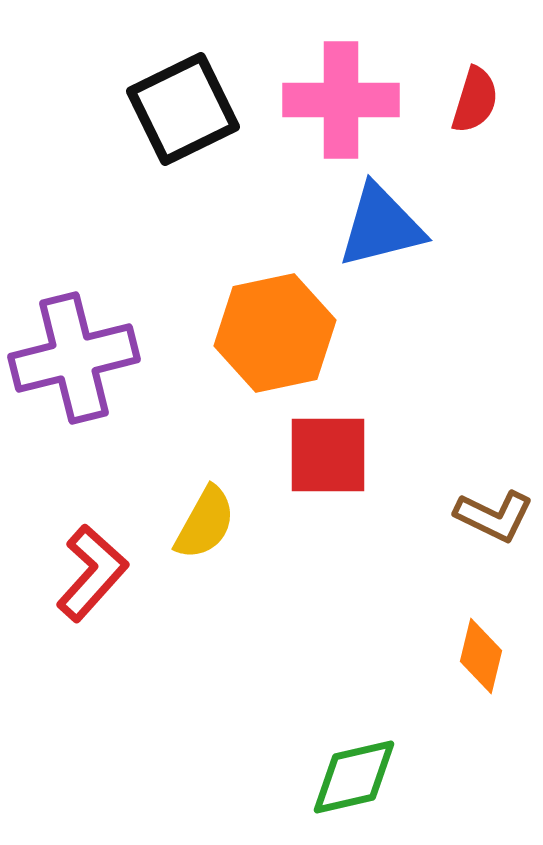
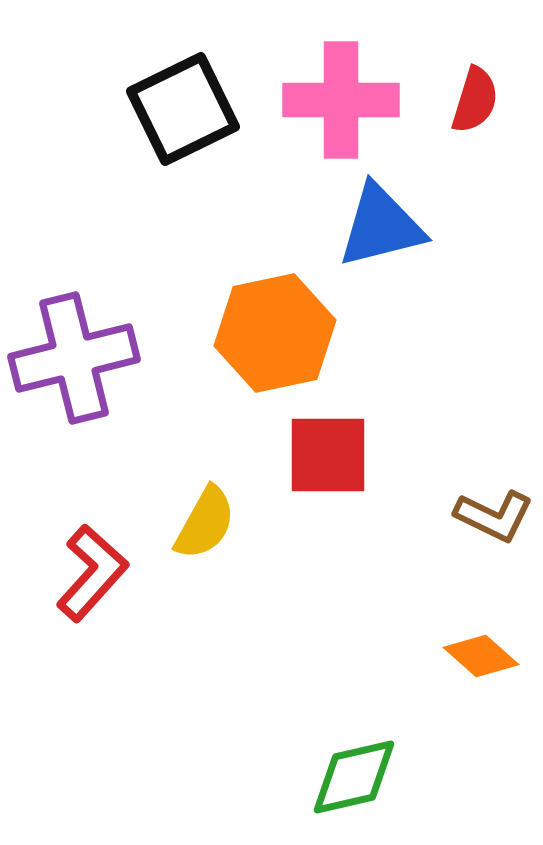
orange diamond: rotated 62 degrees counterclockwise
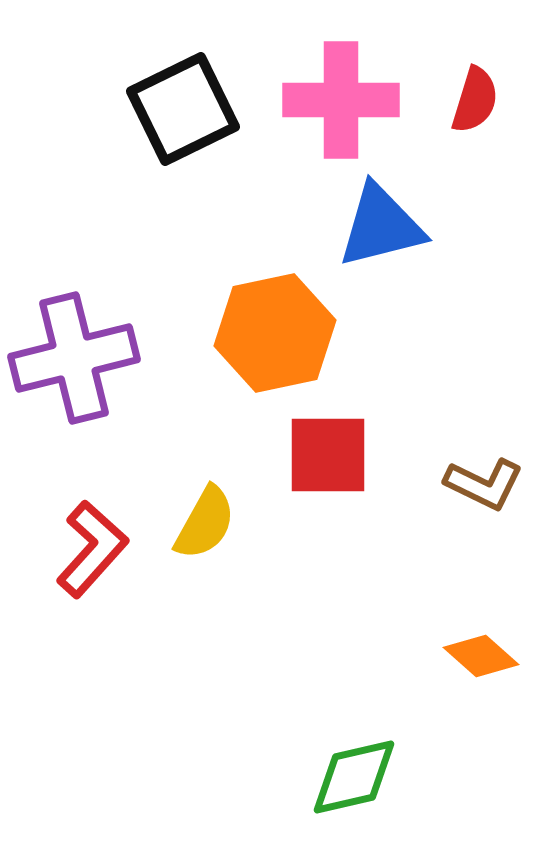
brown L-shape: moved 10 px left, 32 px up
red L-shape: moved 24 px up
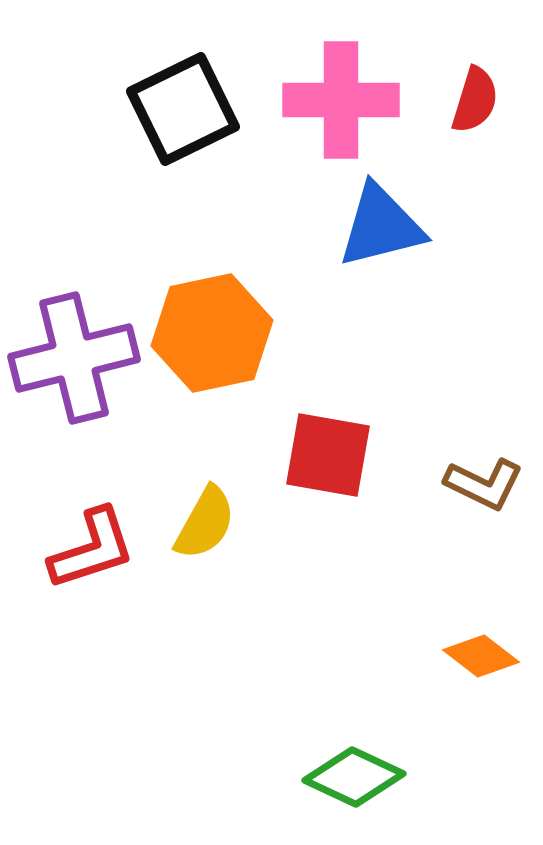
orange hexagon: moved 63 px left
red square: rotated 10 degrees clockwise
red L-shape: rotated 30 degrees clockwise
orange diamond: rotated 4 degrees counterclockwise
green diamond: rotated 38 degrees clockwise
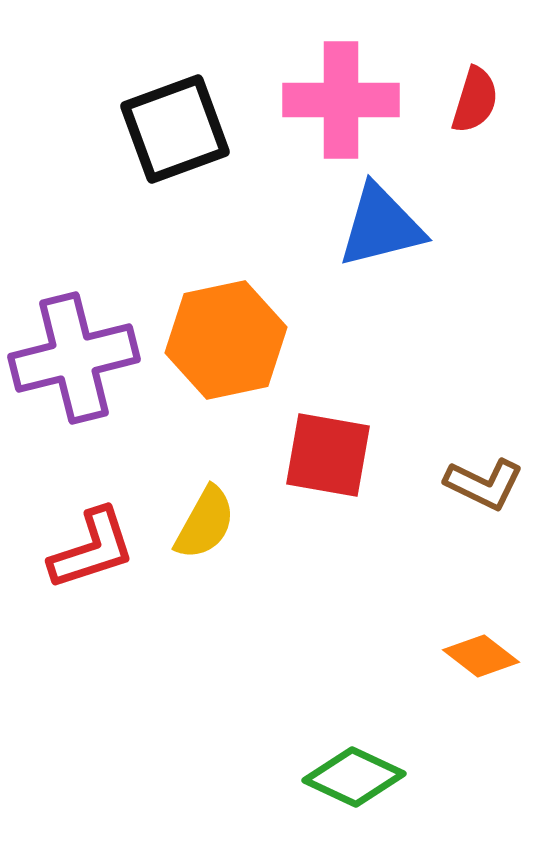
black square: moved 8 px left, 20 px down; rotated 6 degrees clockwise
orange hexagon: moved 14 px right, 7 px down
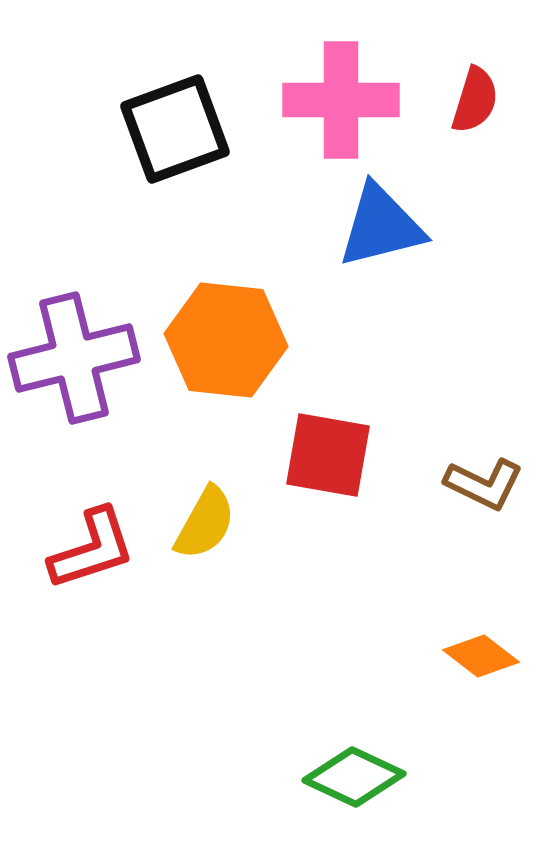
orange hexagon: rotated 18 degrees clockwise
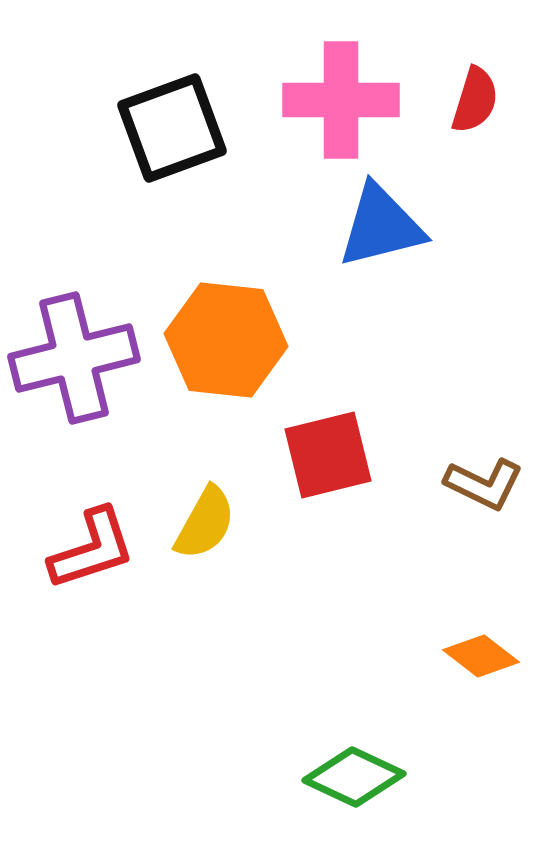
black square: moved 3 px left, 1 px up
red square: rotated 24 degrees counterclockwise
